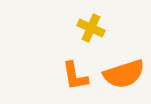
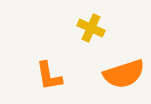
orange L-shape: moved 26 px left
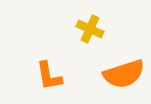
yellow cross: moved 1 px left, 1 px down
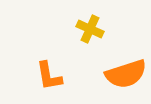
orange semicircle: moved 2 px right
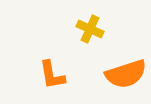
orange L-shape: moved 3 px right, 1 px up
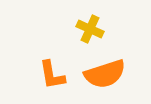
orange semicircle: moved 21 px left
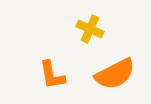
orange semicircle: moved 10 px right; rotated 9 degrees counterclockwise
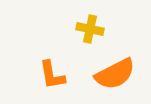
yellow cross: rotated 12 degrees counterclockwise
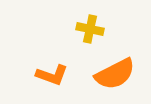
orange L-shape: rotated 60 degrees counterclockwise
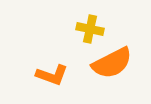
orange semicircle: moved 3 px left, 11 px up
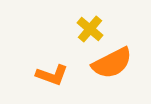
yellow cross: rotated 28 degrees clockwise
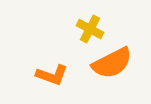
yellow cross: rotated 12 degrees counterclockwise
